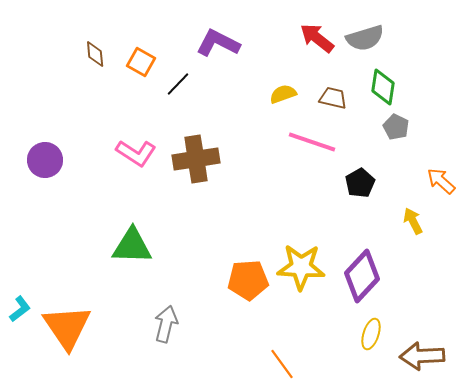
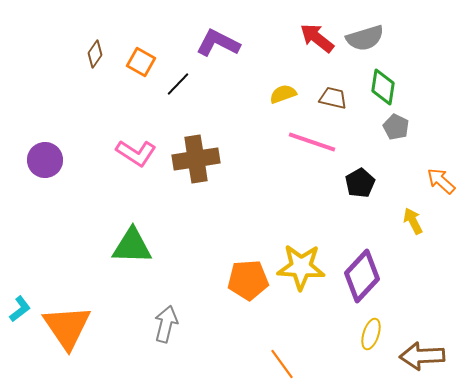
brown diamond: rotated 40 degrees clockwise
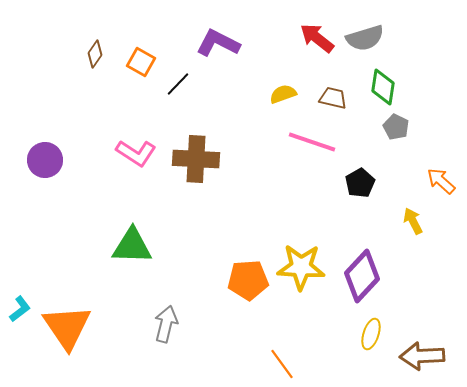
brown cross: rotated 12 degrees clockwise
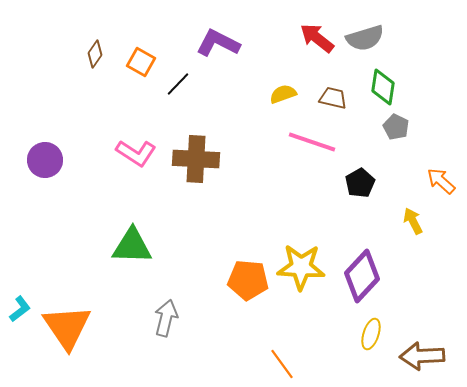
orange pentagon: rotated 9 degrees clockwise
gray arrow: moved 6 px up
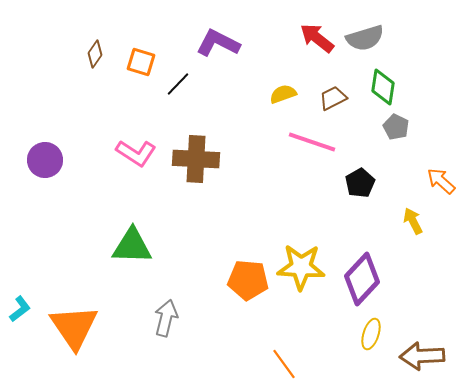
orange square: rotated 12 degrees counterclockwise
brown trapezoid: rotated 40 degrees counterclockwise
purple diamond: moved 3 px down
orange triangle: moved 7 px right
orange line: moved 2 px right
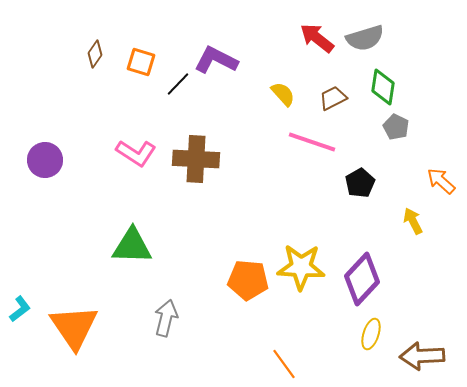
purple L-shape: moved 2 px left, 17 px down
yellow semicircle: rotated 68 degrees clockwise
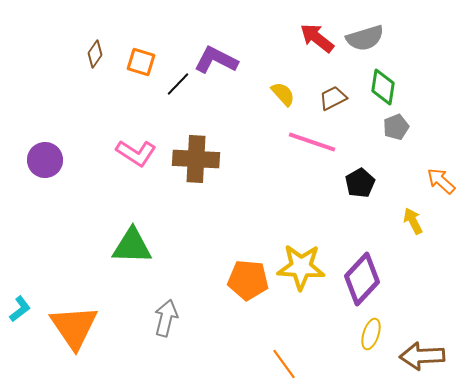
gray pentagon: rotated 25 degrees clockwise
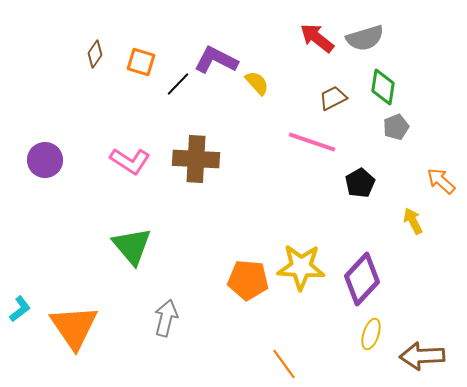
yellow semicircle: moved 26 px left, 11 px up
pink L-shape: moved 6 px left, 8 px down
green triangle: rotated 48 degrees clockwise
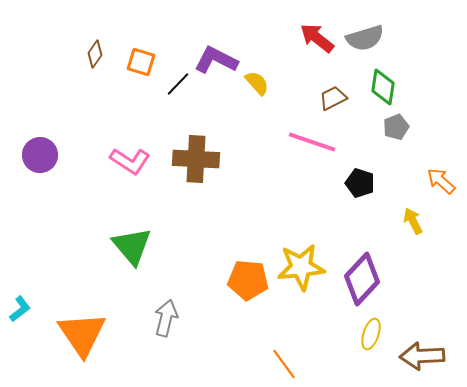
purple circle: moved 5 px left, 5 px up
black pentagon: rotated 24 degrees counterclockwise
yellow star: rotated 9 degrees counterclockwise
orange triangle: moved 8 px right, 7 px down
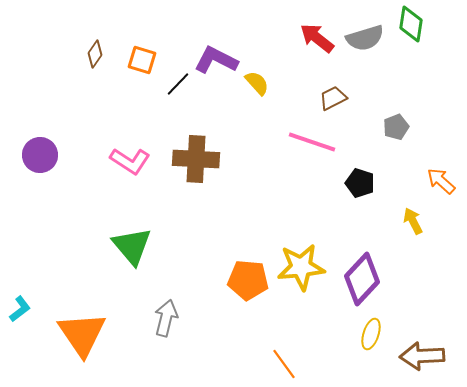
orange square: moved 1 px right, 2 px up
green diamond: moved 28 px right, 63 px up
